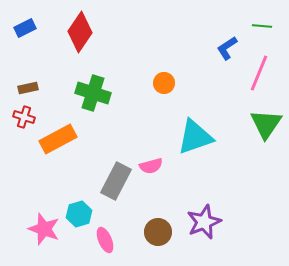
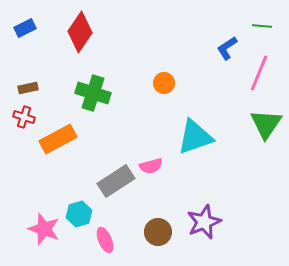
gray rectangle: rotated 30 degrees clockwise
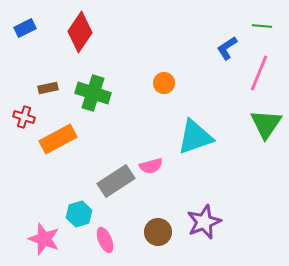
brown rectangle: moved 20 px right
pink star: moved 10 px down
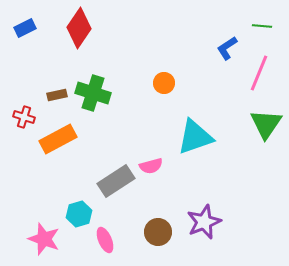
red diamond: moved 1 px left, 4 px up
brown rectangle: moved 9 px right, 7 px down
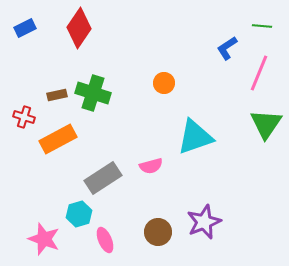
gray rectangle: moved 13 px left, 3 px up
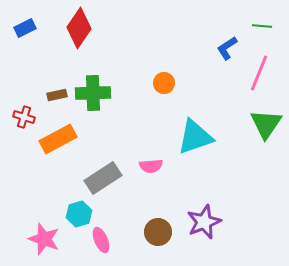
green cross: rotated 20 degrees counterclockwise
pink semicircle: rotated 10 degrees clockwise
pink ellipse: moved 4 px left
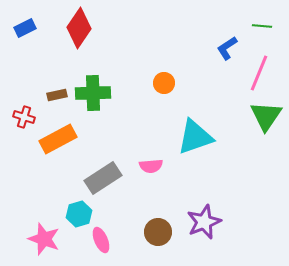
green triangle: moved 8 px up
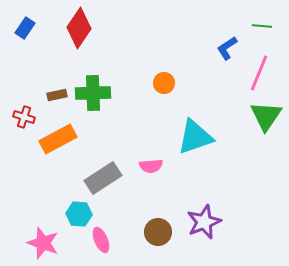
blue rectangle: rotated 30 degrees counterclockwise
cyan hexagon: rotated 20 degrees clockwise
pink star: moved 1 px left, 4 px down
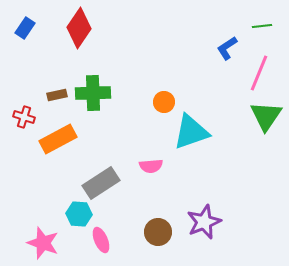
green line: rotated 12 degrees counterclockwise
orange circle: moved 19 px down
cyan triangle: moved 4 px left, 5 px up
gray rectangle: moved 2 px left, 5 px down
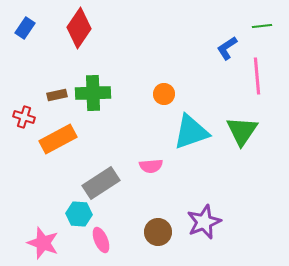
pink line: moved 2 px left, 3 px down; rotated 27 degrees counterclockwise
orange circle: moved 8 px up
green triangle: moved 24 px left, 15 px down
